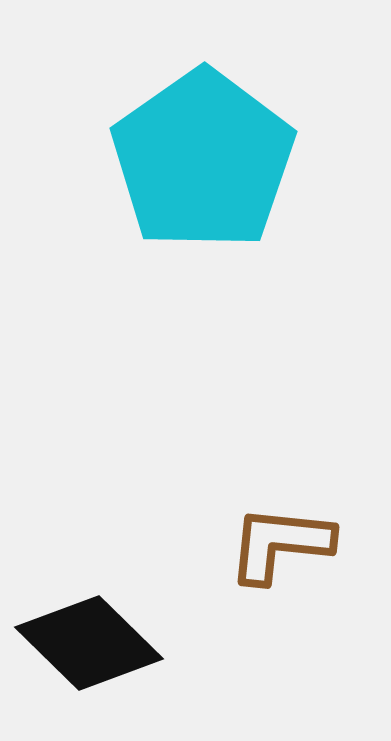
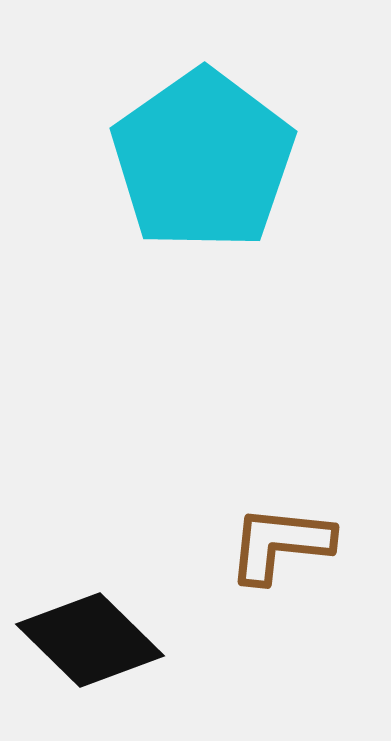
black diamond: moved 1 px right, 3 px up
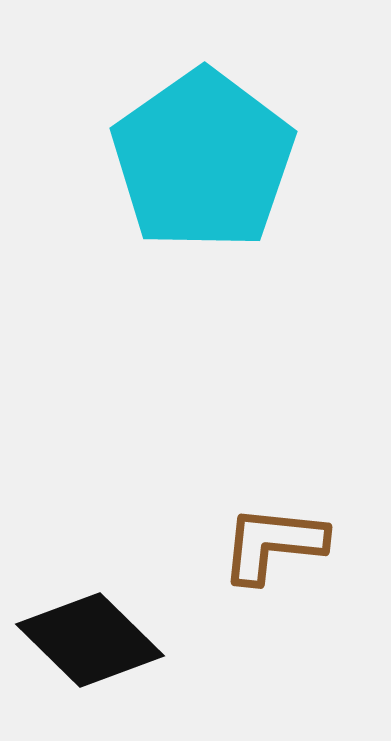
brown L-shape: moved 7 px left
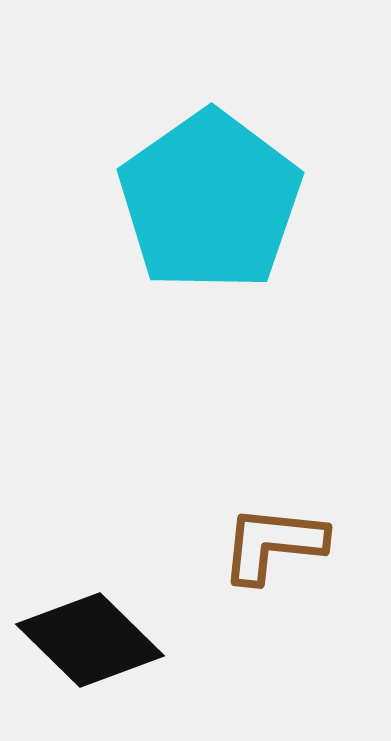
cyan pentagon: moved 7 px right, 41 px down
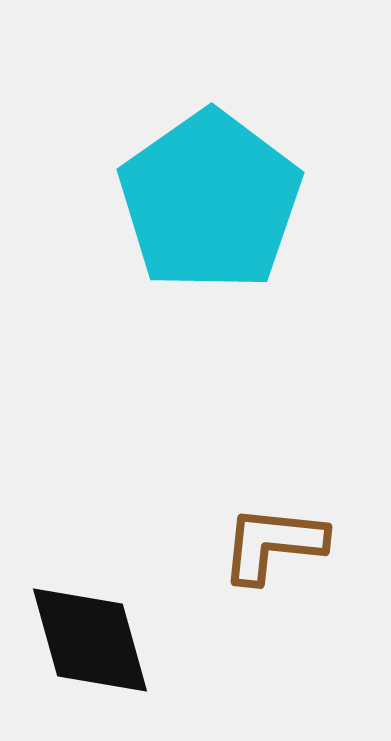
black diamond: rotated 30 degrees clockwise
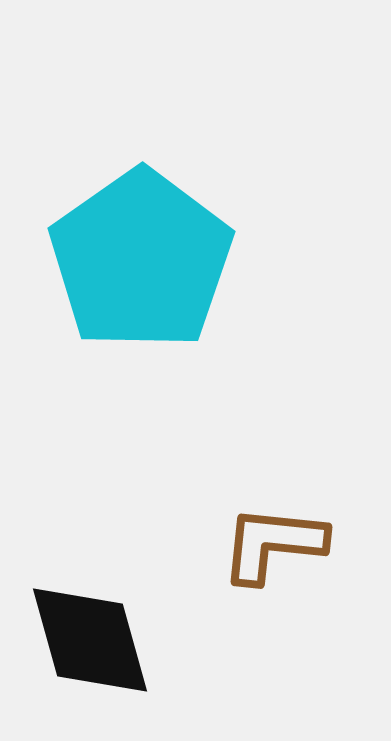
cyan pentagon: moved 69 px left, 59 px down
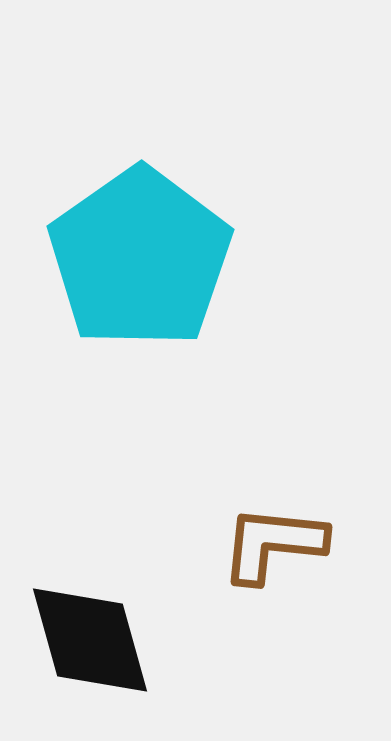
cyan pentagon: moved 1 px left, 2 px up
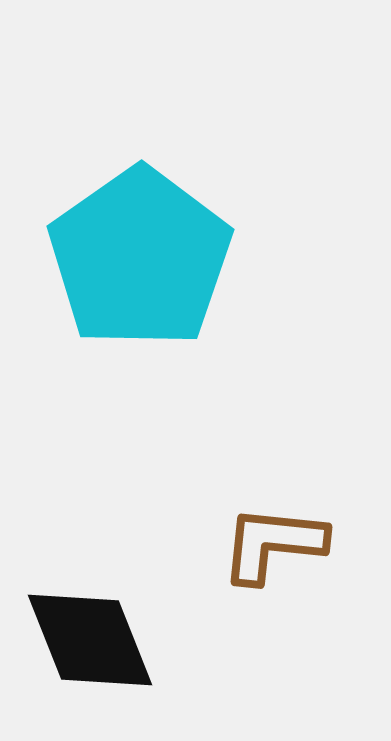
black diamond: rotated 6 degrees counterclockwise
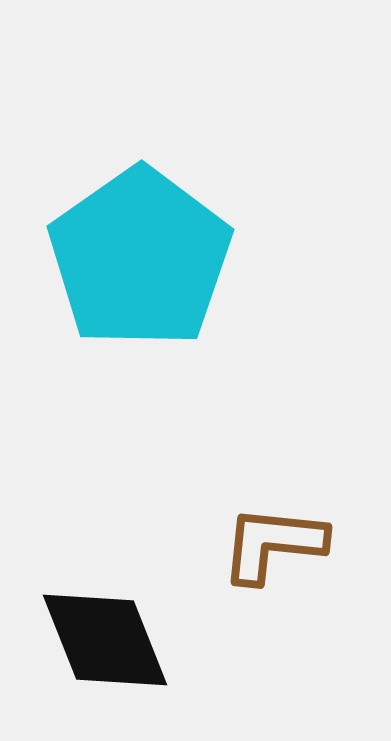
black diamond: moved 15 px right
